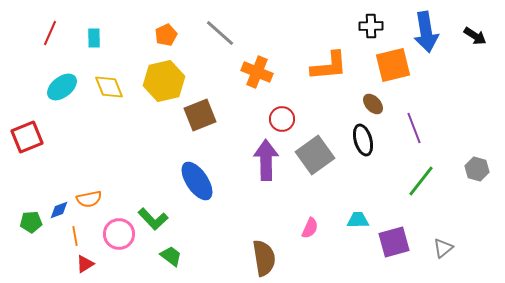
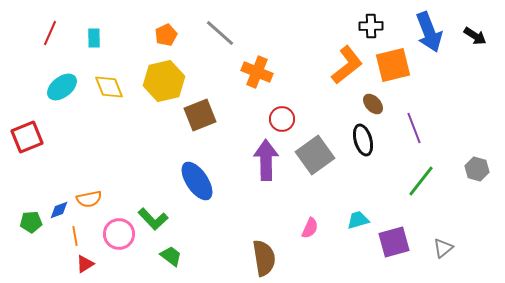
blue arrow: moved 3 px right; rotated 12 degrees counterclockwise
orange L-shape: moved 18 px right, 1 px up; rotated 33 degrees counterclockwise
cyan trapezoid: rotated 15 degrees counterclockwise
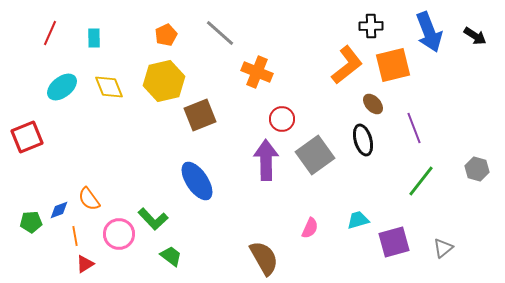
orange semicircle: rotated 65 degrees clockwise
brown semicircle: rotated 21 degrees counterclockwise
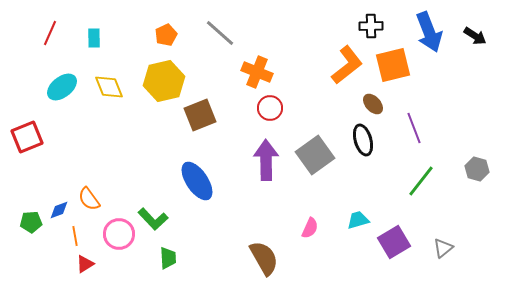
red circle: moved 12 px left, 11 px up
purple square: rotated 16 degrees counterclockwise
green trapezoid: moved 3 px left, 2 px down; rotated 50 degrees clockwise
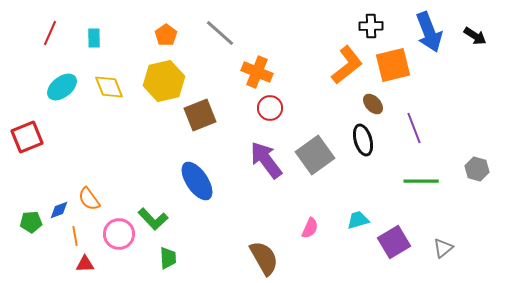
orange pentagon: rotated 10 degrees counterclockwise
purple arrow: rotated 36 degrees counterclockwise
green line: rotated 52 degrees clockwise
red triangle: rotated 30 degrees clockwise
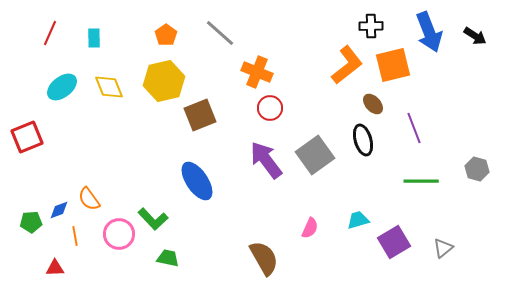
green trapezoid: rotated 75 degrees counterclockwise
red triangle: moved 30 px left, 4 px down
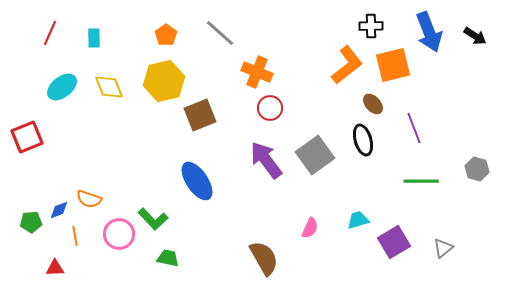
orange semicircle: rotated 35 degrees counterclockwise
